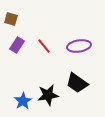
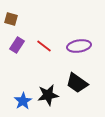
red line: rotated 14 degrees counterclockwise
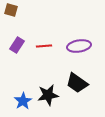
brown square: moved 9 px up
red line: rotated 42 degrees counterclockwise
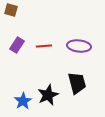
purple ellipse: rotated 15 degrees clockwise
black trapezoid: rotated 140 degrees counterclockwise
black star: rotated 15 degrees counterclockwise
